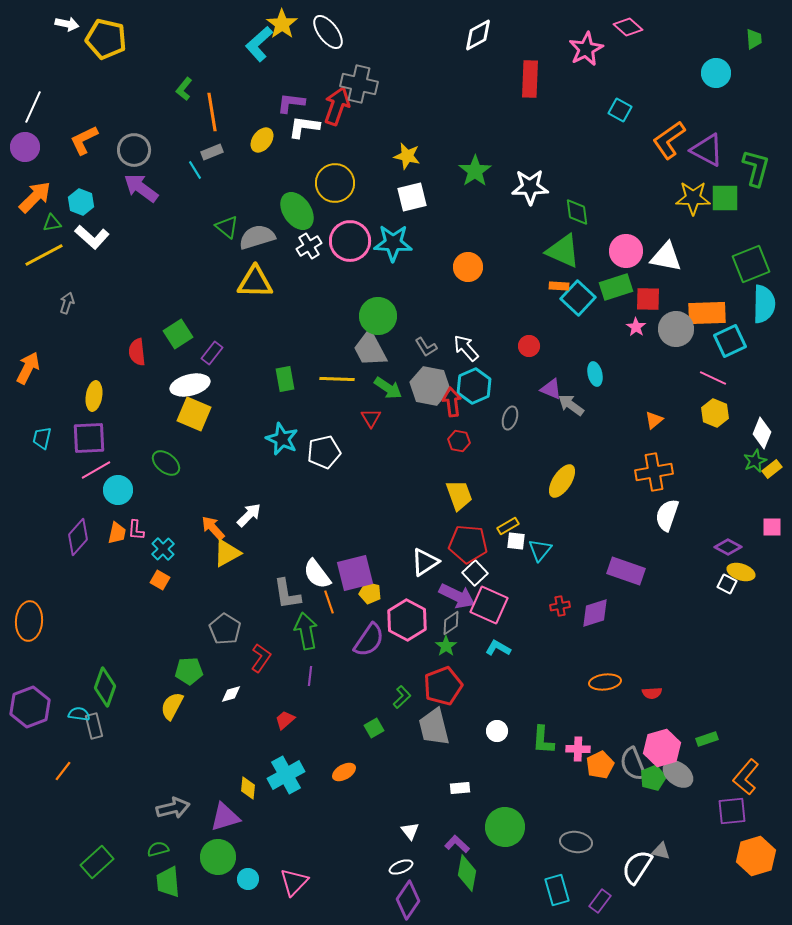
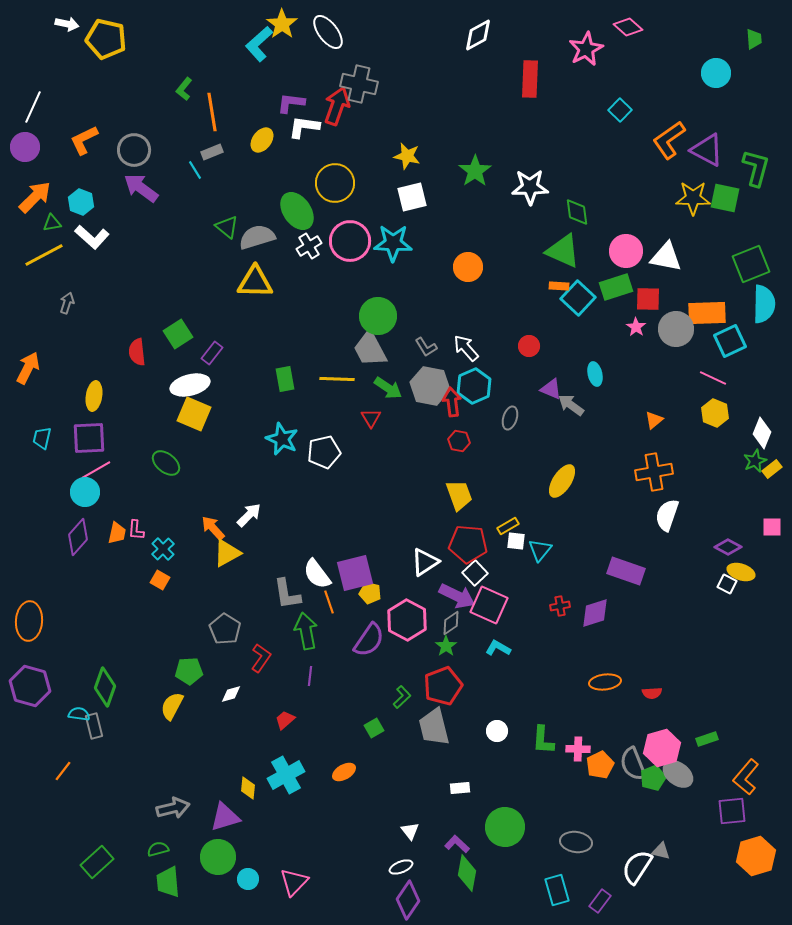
cyan square at (620, 110): rotated 15 degrees clockwise
green square at (725, 198): rotated 12 degrees clockwise
cyan circle at (118, 490): moved 33 px left, 2 px down
purple hexagon at (30, 707): moved 21 px up; rotated 24 degrees counterclockwise
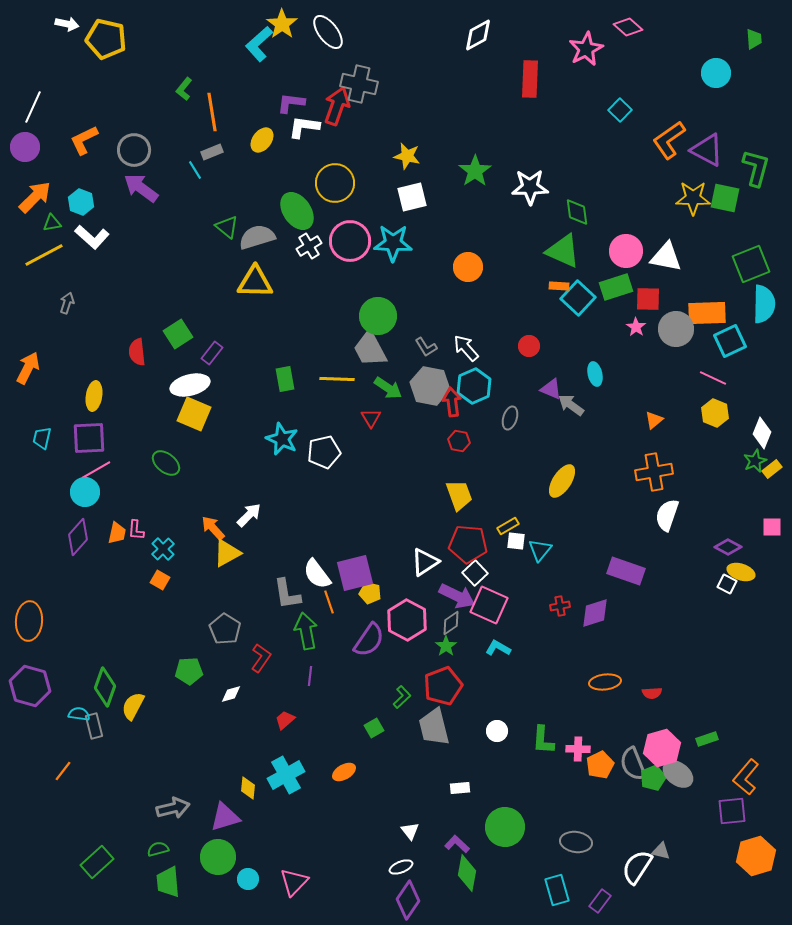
yellow semicircle at (172, 706): moved 39 px left
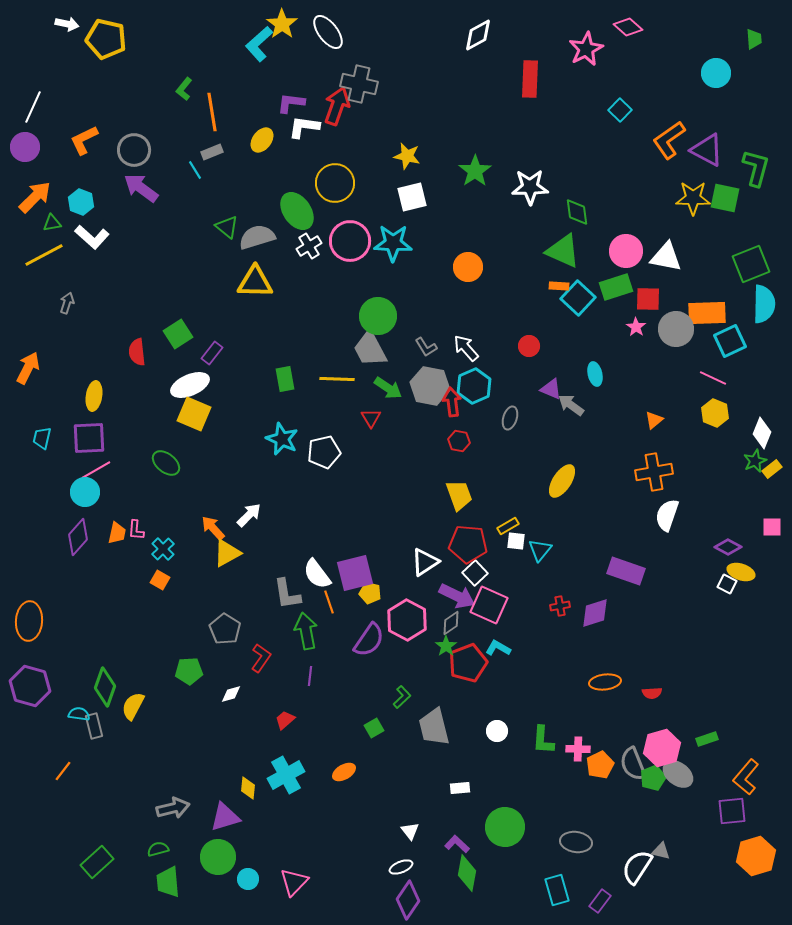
white ellipse at (190, 385): rotated 9 degrees counterclockwise
red pentagon at (443, 686): moved 25 px right, 23 px up
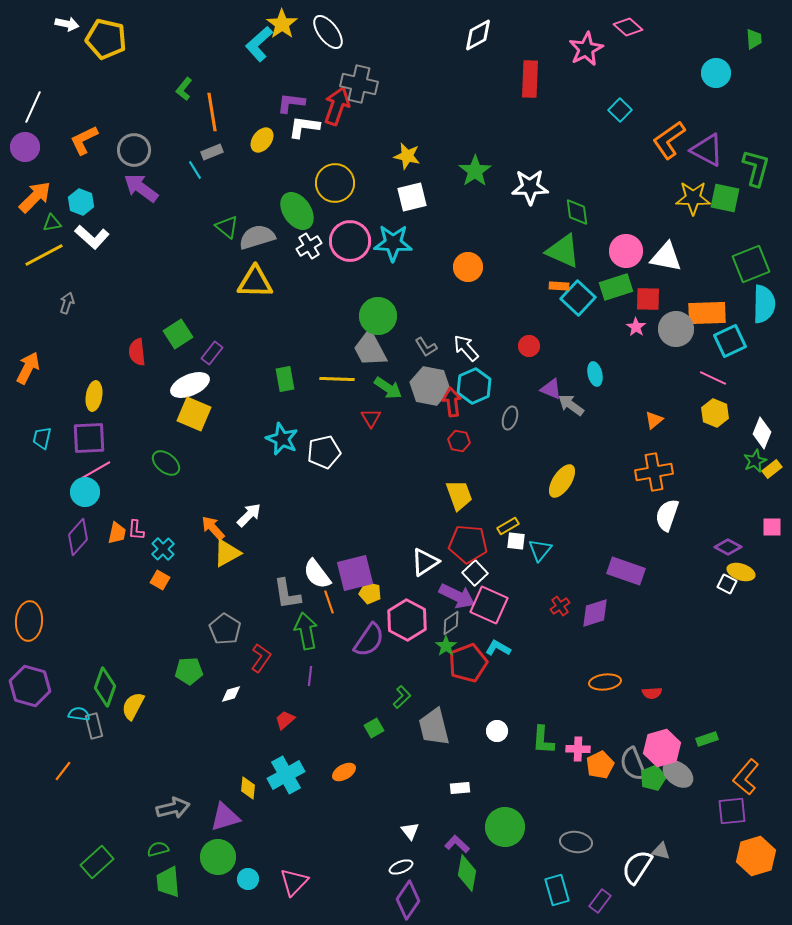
red cross at (560, 606): rotated 24 degrees counterclockwise
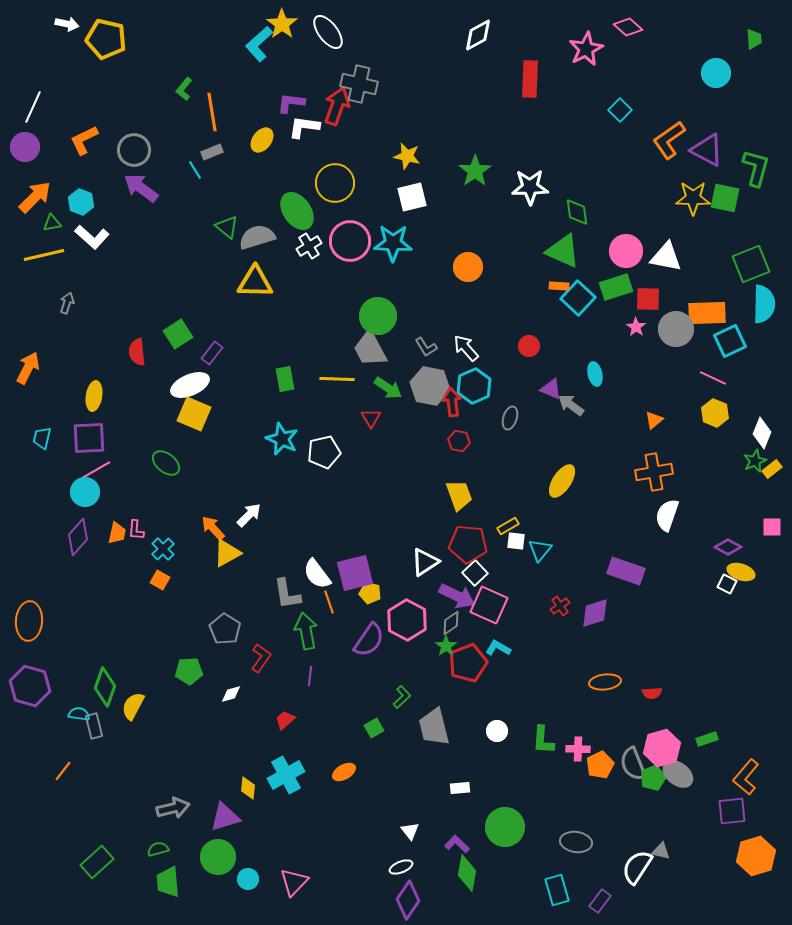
yellow line at (44, 255): rotated 15 degrees clockwise
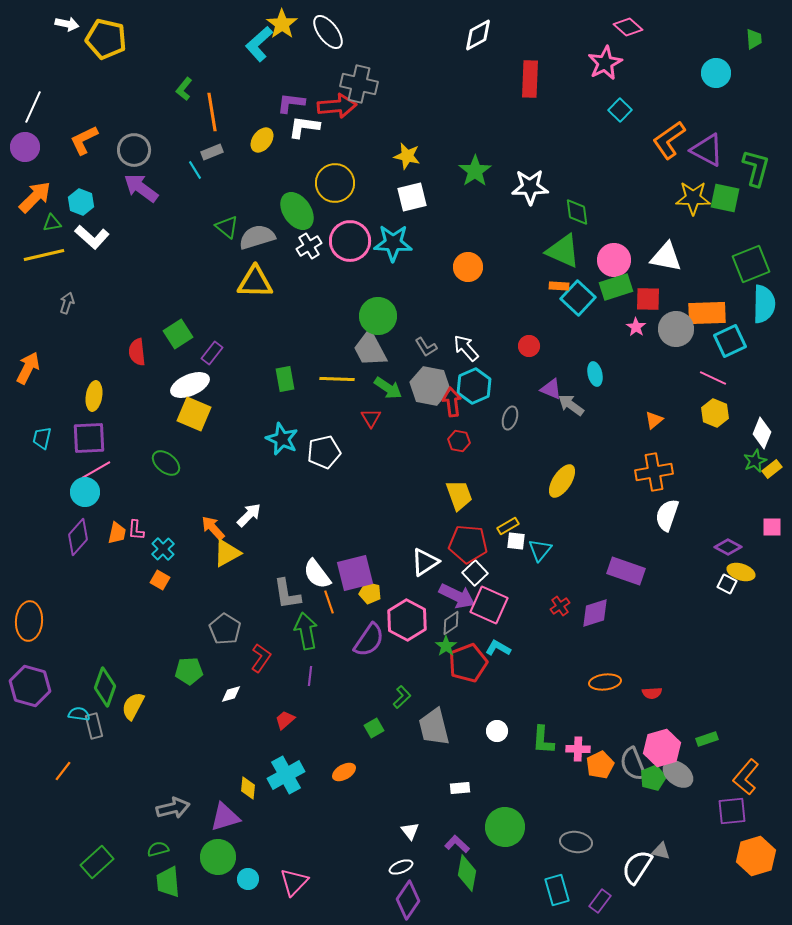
pink star at (586, 49): moved 19 px right, 14 px down
red arrow at (337, 106): rotated 66 degrees clockwise
pink circle at (626, 251): moved 12 px left, 9 px down
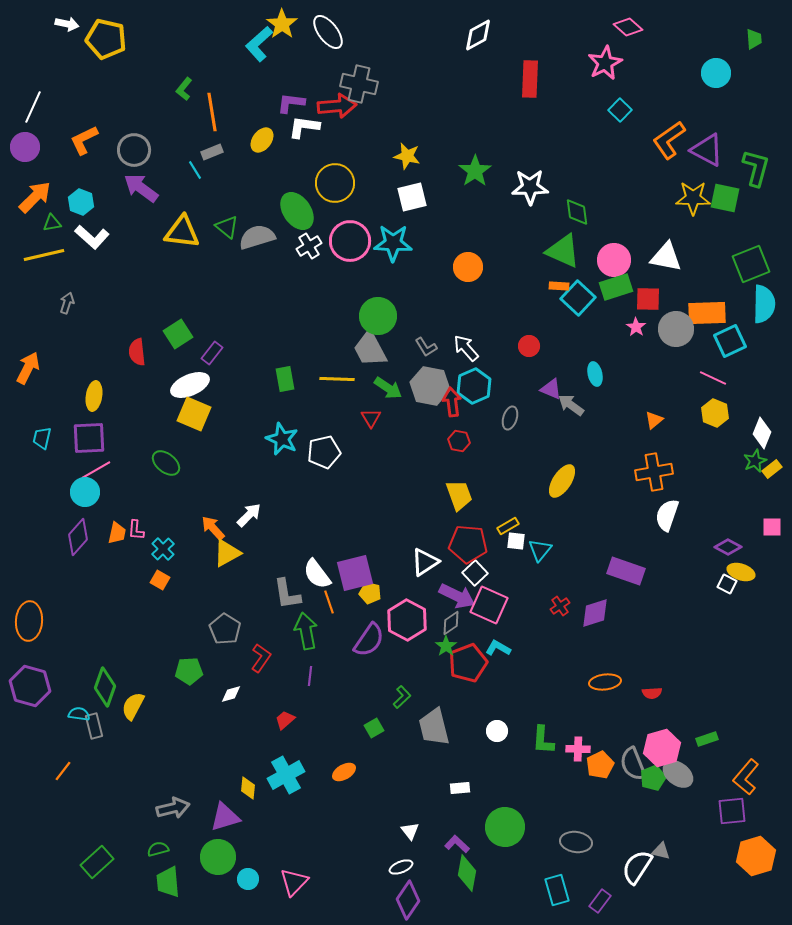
yellow triangle at (255, 282): moved 73 px left, 50 px up; rotated 6 degrees clockwise
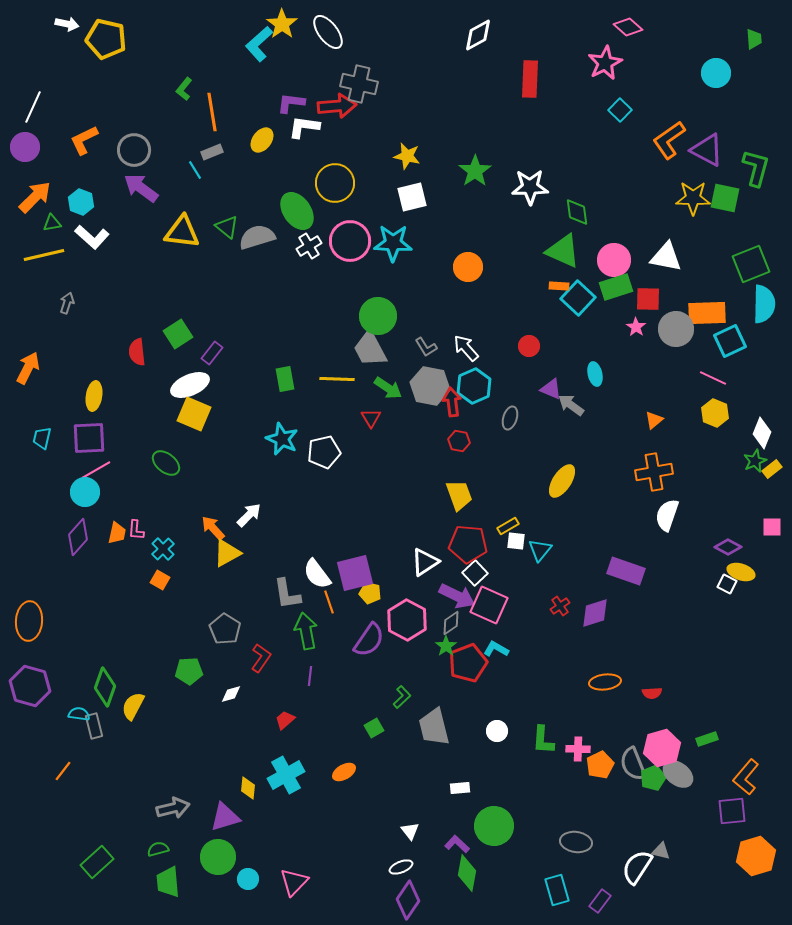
cyan L-shape at (498, 648): moved 2 px left, 1 px down
green circle at (505, 827): moved 11 px left, 1 px up
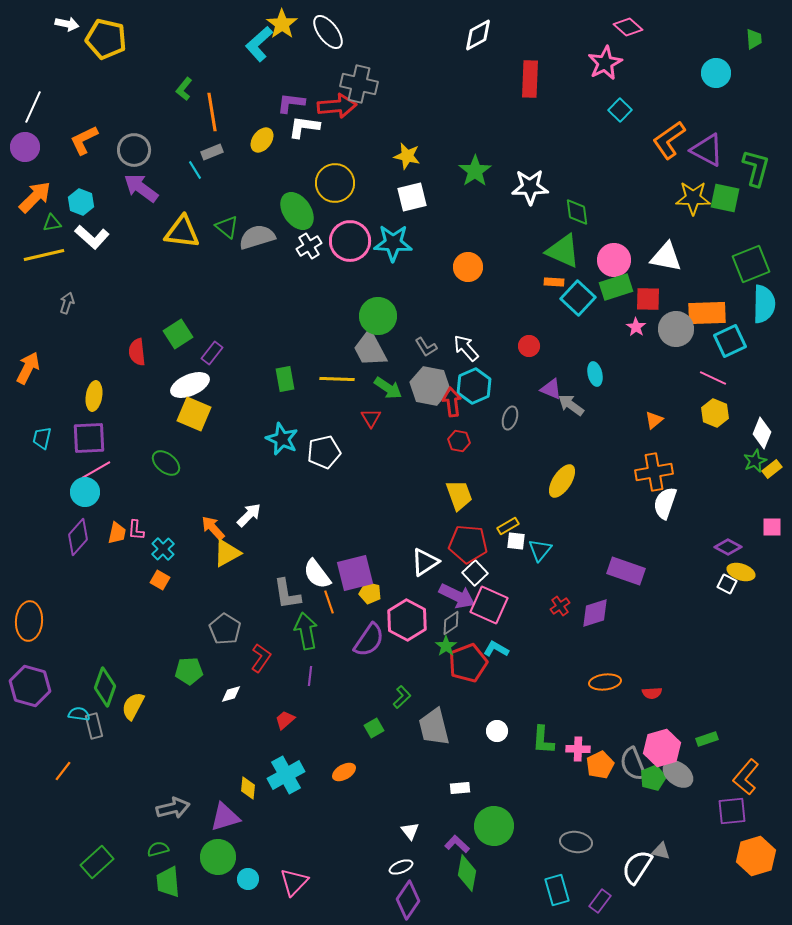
orange rectangle at (559, 286): moved 5 px left, 4 px up
white semicircle at (667, 515): moved 2 px left, 12 px up
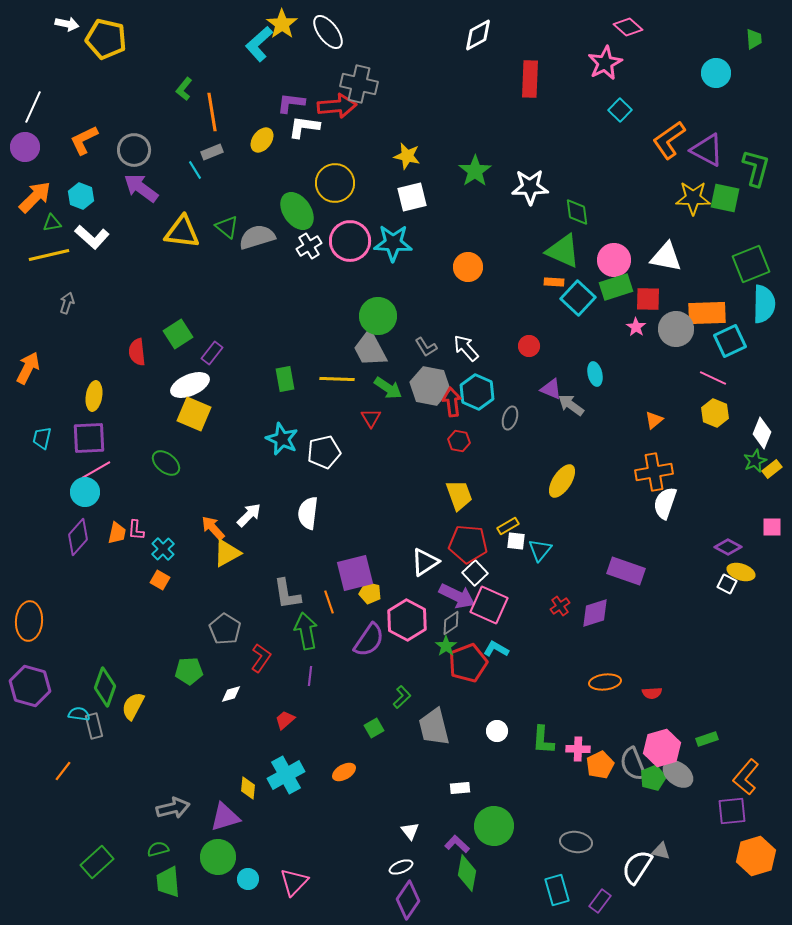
cyan hexagon at (81, 202): moved 6 px up
yellow line at (44, 255): moved 5 px right
cyan hexagon at (474, 386): moved 3 px right, 6 px down; rotated 12 degrees counterclockwise
white semicircle at (317, 574): moved 9 px left, 61 px up; rotated 44 degrees clockwise
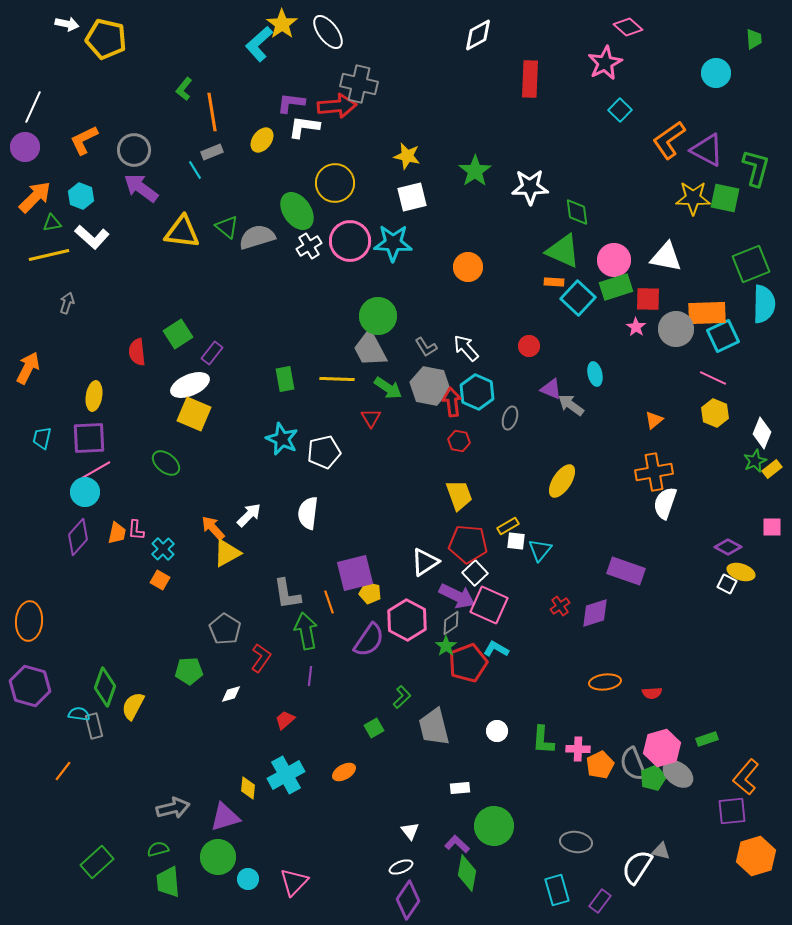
cyan square at (730, 341): moved 7 px left, 5 px up
